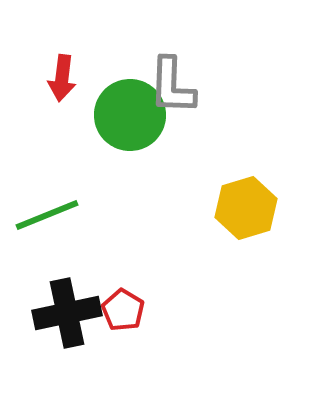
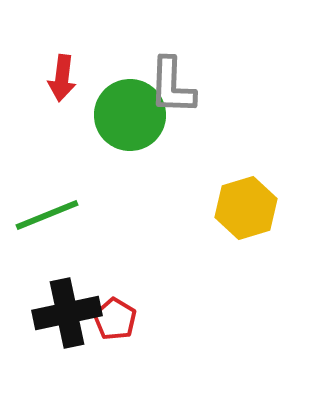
red pentagon: moved 8 px left, 9 px down
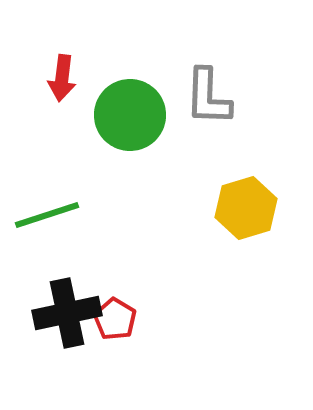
gray L-shape: moved 36 px right, 11 px down
green line: rotated 4 degrees clockwise
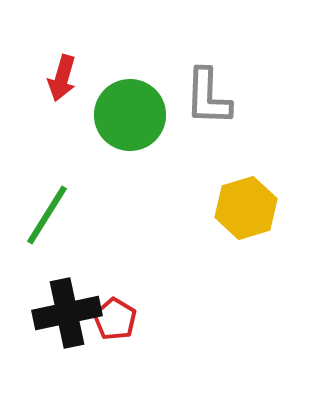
red arrow: rotated 9 degrees clockwise
green line: rotated 40 degrees counterclockwise
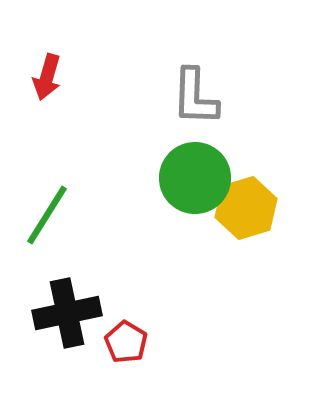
red arrow: moved 15 px left, 1 px up
gray L-shape: moved 13 px left
green circle: moved 65 px right, 63 px down
red pentagon: moved 11 px right, 23 px down
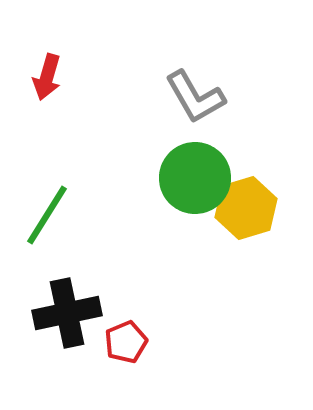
gray L-shape: rotated 32 degrees counterclockwise
red pentagon: rotated 18 degrees clockwise
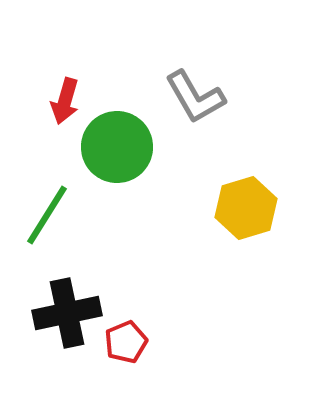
red arrow: moved 18 px right, 24 px down
green circle: moved 78 px left, 31 px up
